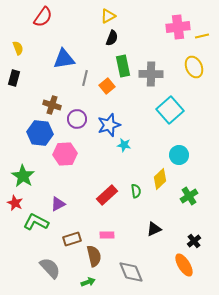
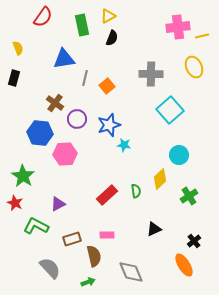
green rectangle: moved 41 px left, 41 px up
brown cross: moved 3 px right, 2 px up; rotated 18 degrees clockwise
green L-shape: moved 4 px down
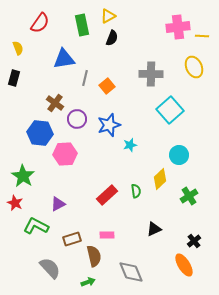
red semicircle: moved 3 px left, 6 px down
yellow line: rotated 16 degrees clockwise
cyan star: moved 6 px right; rotated 24 degrees counterclockwise
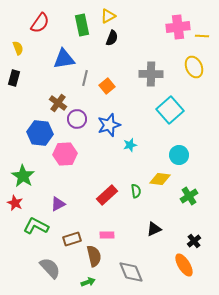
brown cross: moved 3 px right
yellow diamond: rotated 50 degrees clockwise
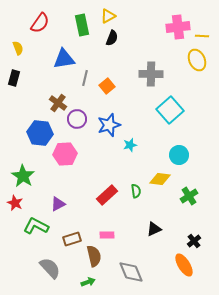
yellow ellipse: moved 3 px right, 7 px up
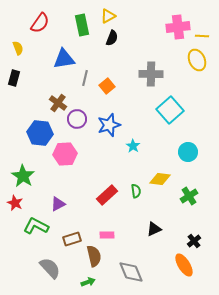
cyan star: moved 3 px right, 1 px down; rotated 24 degrees counterclockwise
cyan circle: moved 9 px right, 3 px up
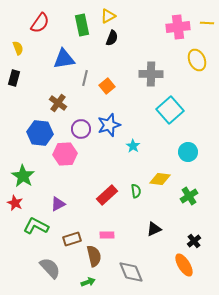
yellow line: moved 5 px right, 13 px up
purple circle: moved 4 px right, 10 px down
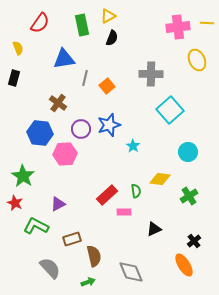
pink rectangle: moved 17 px right, 23 px up
